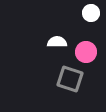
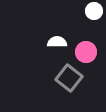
white circle: moved 3 px right, 2 px up
gray square: moved 1 px left, 1 px up; rotated 20 degrees clockwise
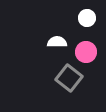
white circle: moved 7 px left, 7 px down
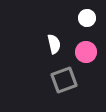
white semicircle: moved 3 px left, 2 px down; rotated 78 degrees clockwise
gray square: moved 5 px left, 2 px down; rotated 32 degrees clockwise
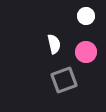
white circle: moved 1 px left, 2 px up
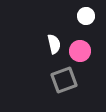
pink circle: moved 6 px left, 1 px up
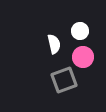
white circle: moved 6 px left, 15 px down
pink circle: moved 3 px right, 6 px down
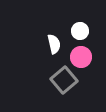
pink circle: moved 2 px left
gray square: rotated 20 degrees counterclockwise
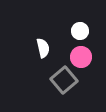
white semicircle: moved 11 px left, 4 px down
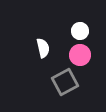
pink circle: moved 1 px left, 2 px up
gray square: moved 1 px right, 2 px down; rotated 12 degrees clockwise
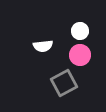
white semicircle: moved 2 px up; rotated 96 degrees clockwise
gray square: moved 1 px left, 1 px down
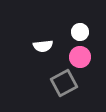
white circle: moved 1 px down
pink circle: moved 2 px down
